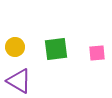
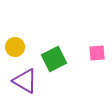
green square: moved 2 px left, 10 px down; rotated 20 degrees counterclockwise
purple triangle: moved 6 px right
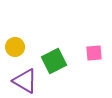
pink square: moved 3 px left
green square: moved 2 px down
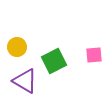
yellow circle: moved 2 px right
pink square: moved 2 px down
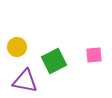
purple triangle: rotated 20 degrees counterclockwise
